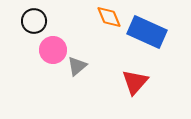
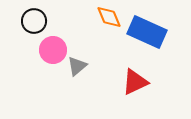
red triangle: rotated 24 degrees clockwise
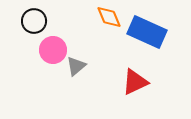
gray triangle: moved 1 px left
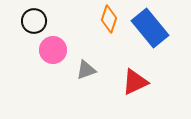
orange diamond: moved 2 px down; rotated 40 degrees clockwise
blue rectangle: moved 3 px right, 4 px up; rotated 27 degrees clockwise
gray triangle: moved 10 px right, 4 px down; rotated 20 degrees clockwise
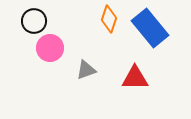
pink circle: moved 3 px left, 2 px up
red triangle: moved 4 px up; rotated 24 degrees clockwise
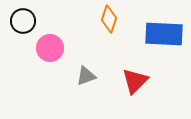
black circle: moved 11 px left
blue rectangle: moved 14 px right, 6 px down; rotated 48 degrees counterclockwise
gray triangle: moved 6 px down
red triangle: moved 3 px down; rotated 44 degrees counterclockwise
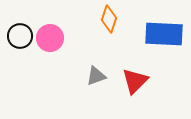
black circle: moved 3 px left, 15 px down
pink circle: moved 10 px up
gray triangle: moved 10 px right
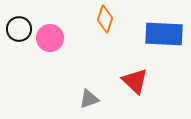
orange diamond: moved 4 px left
black circle: moved 1 px left, 7 px up
gray triangle: moved 7 px left, 23 px down
red triangle: rotated 32 degrees counterclockwise
